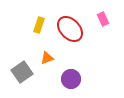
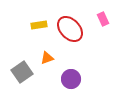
yellow rectangle: rotated 63 degrees clockwise
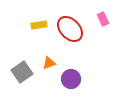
orange triangle: moved 2 px right, 5 px down
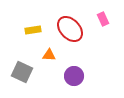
yellow rectangle: moved 6 px left, 5 px down
orange triangle: moved 8 px up; rotated 24 degrees clockwise
gray square: rotated 30 degrees counterclockwise
purple circle: moved 3 px right, 3 px up
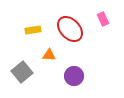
gray square: rotated 25 degrees clockwise
